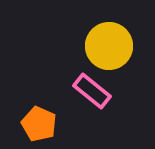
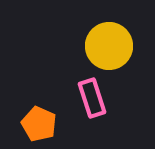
pink rectangle: moved 7 px down; rotated 33 degrees clockwise
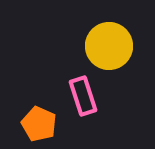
pink rectangle: moved 9 px left, 2 px up
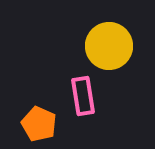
pink rectangle: rotated 9 degrees clockwise
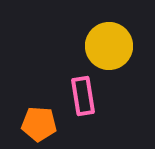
orange pentagon: rotated 20 degrees counterclockwise
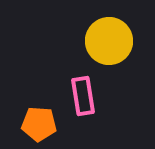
yellow circle: moved 5 px up
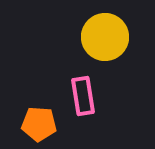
yellow circle: moved 4 px left, 4 px up
